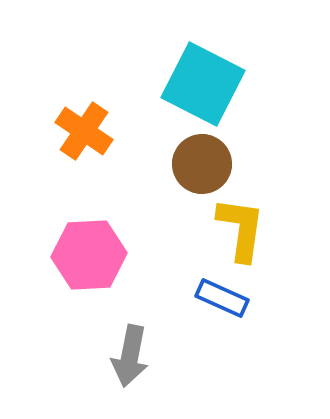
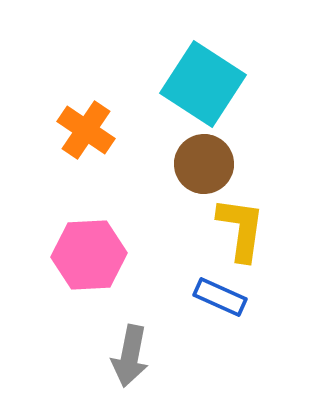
cyan square: rotated 6 degrees clockwise
orange cross: moved 2 px right, 1 px up
brown circle: moved 2 px right
blue rectangle: moved 2 px left, 1 px up
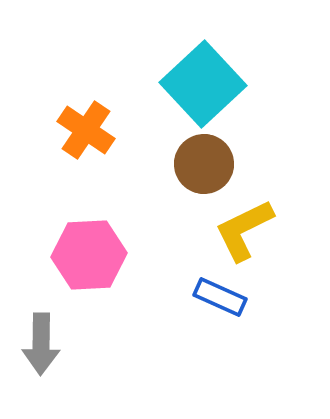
cyan square: rotated 14 degrees clockwise
yellow L-shape: moved 3 px right, 1 px down; rotated 124 degrees counterclockwise
gray arrow: moved 89 px left, 12 px up; rotated 10 degrees counterclockwise
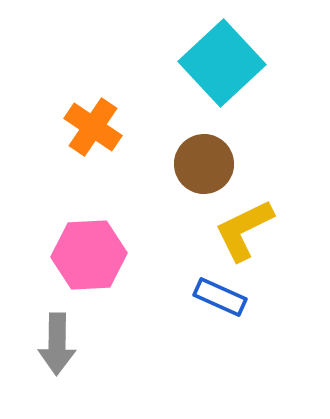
cyan square: moved 19 px right, 21 px up
orange cross: moved 7 px right, 3 px up
gray arrow: moved 16 px right
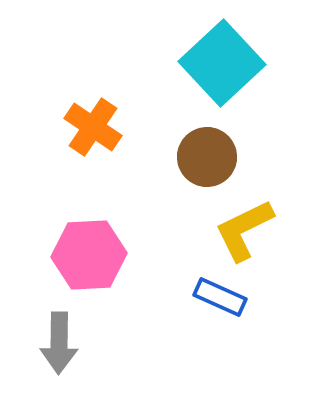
brown circle: moved 3 px right, 7 px up
gray arrow: moved 2 px right, 1 px up
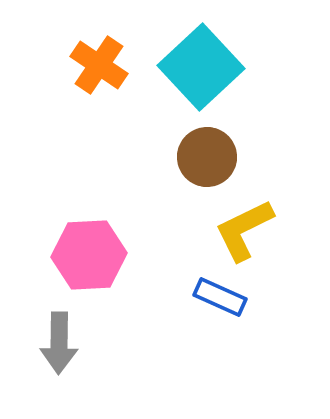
cyan square: moved 21 px left, 4 px down
orange cross: moved 6 px right, 62 px up
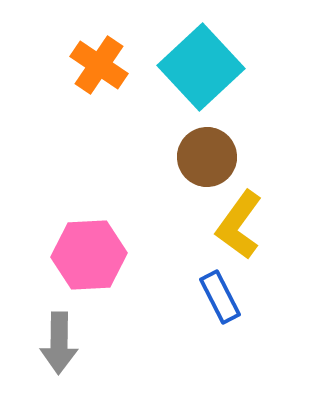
yellow L-shape: moved 5 px left, 5 px up; rotated 28 degrees counterclockwise
blue rectangle: rotated 39 degrees clockwise
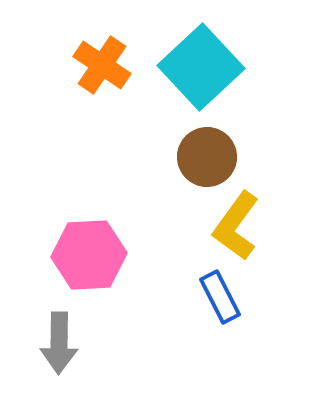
orange cross: moved 3 px right
yellow L-shape: moved 3 px left, 1 px down
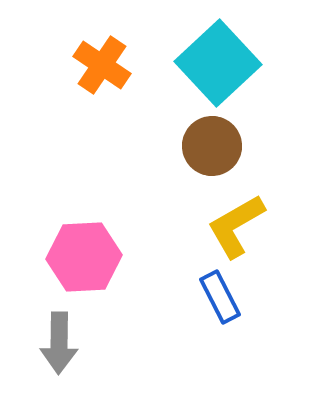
cyan square: moved 17 px right, 4 px up
brown circle: moved 5 px right, 11 px up
yellow L-shape: rotated 24 degrees clockwise
pink hexagon: moved 5 px left, 2 px down
